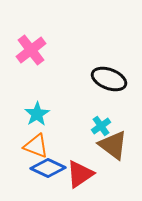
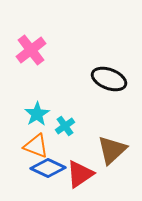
cyan cross: moved 36 px left
brown triangle: moved 1 px left, 5 px down; rotated 40 degrees clockwise
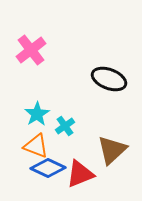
red triangle: rotated 12 degrees clockwise
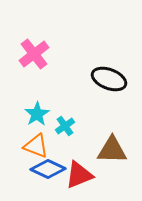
pink cross: moved 3 px right, 4 px down
brown triangle: rotated 44 degrees clockwise
blue diamond: moved 1 px down
red triangle: moved 1 px left, 1 px down
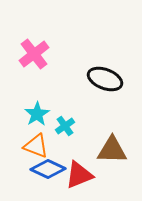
black ellipse: moved 4 px left
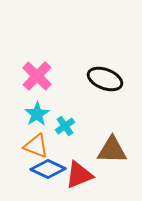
pink cross: moved 3 px right, 22 px down; rotated 8 degrees counterclockwise
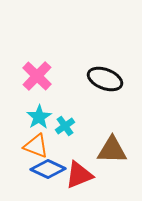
cyan star: moved 2 px right, 3 px down
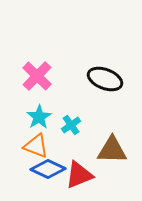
cyan cross: moved 6 px right, 1 px up
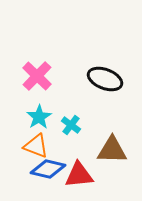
cyan cross: rotated 18 degrees counterclockwise
blue diamond: rotated 12 degrees counterclockwise
red triangle: rotated 16 degrees clockwise
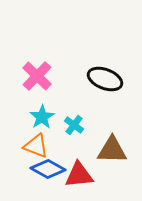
cyan star: moved 3 px right
cyan cross: moved 3 px right
blue diamond: rotated 16 degrees clockwise
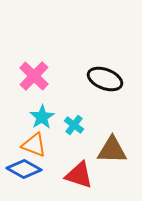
pink cross: moved 3 px left
orange triangle: moved 2 px left, 1 px up
blue diamond: moved 24 px left
red triangle: rotated 24 degrees clockwise
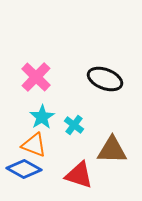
pink cross: moved 2 px right, 1 px down
